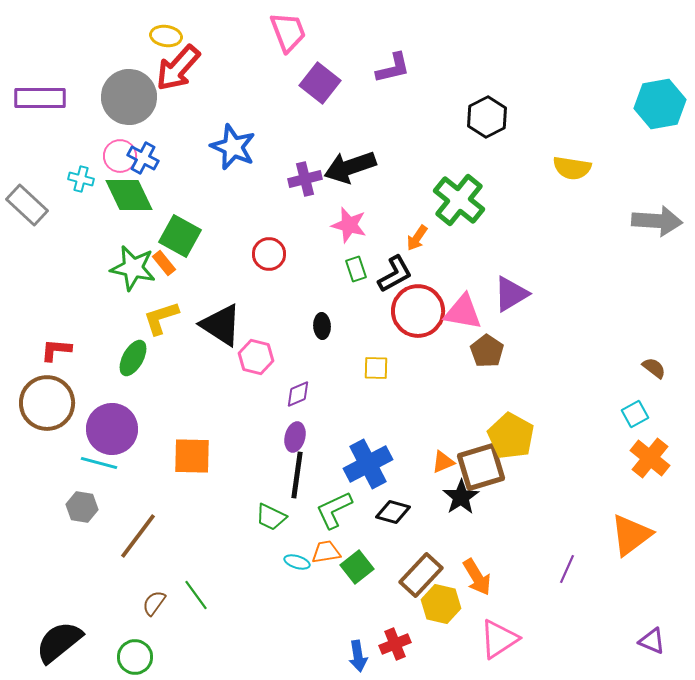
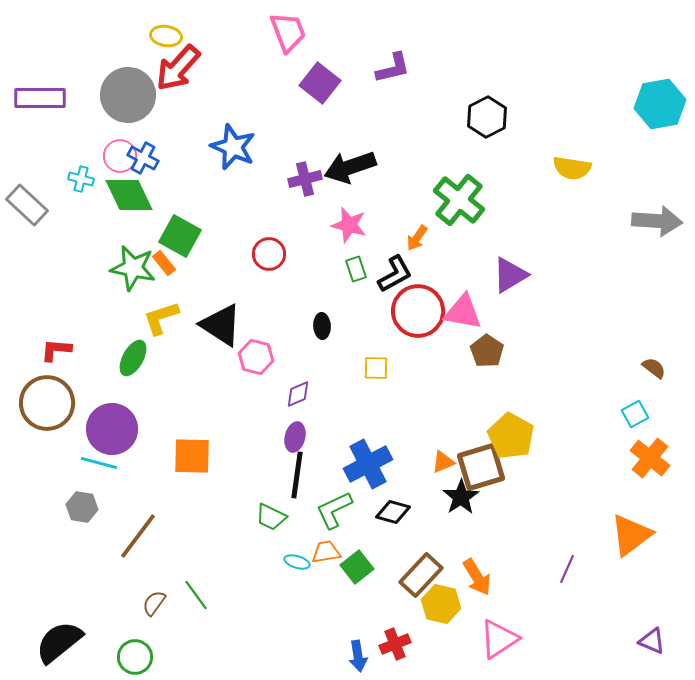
gray circle at (129, 97): moved 1 px left, 2 px up
purple triangle at (511, 294): moved 1 px left, 19 px up
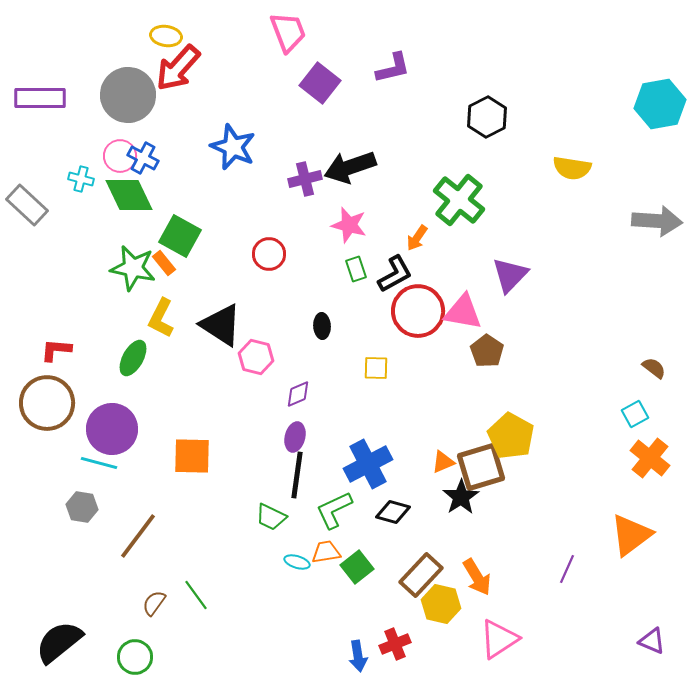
purple triangle at (510, 275): rotated 15 degrees counterclockwise
yellow L-shape at (161, 318): rotated 45 degrees counterclockwise
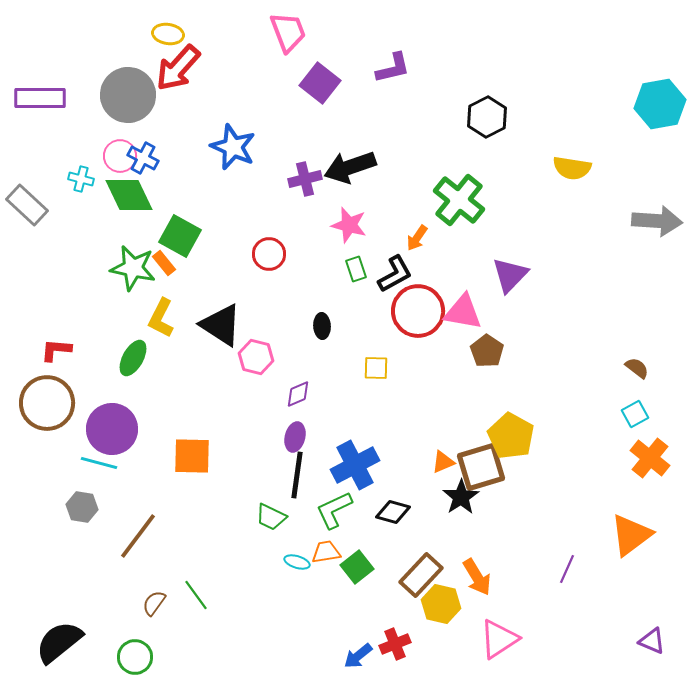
yellow ellipse at (166, 36): moved 2 px right, 2 px up
brown semicircle at (654, 368): moved 17 px left
blue cross at (368, 464): moved 13 px left, 1 px down
blue arrow at (358, 656): rotated 60 degrees clockwise
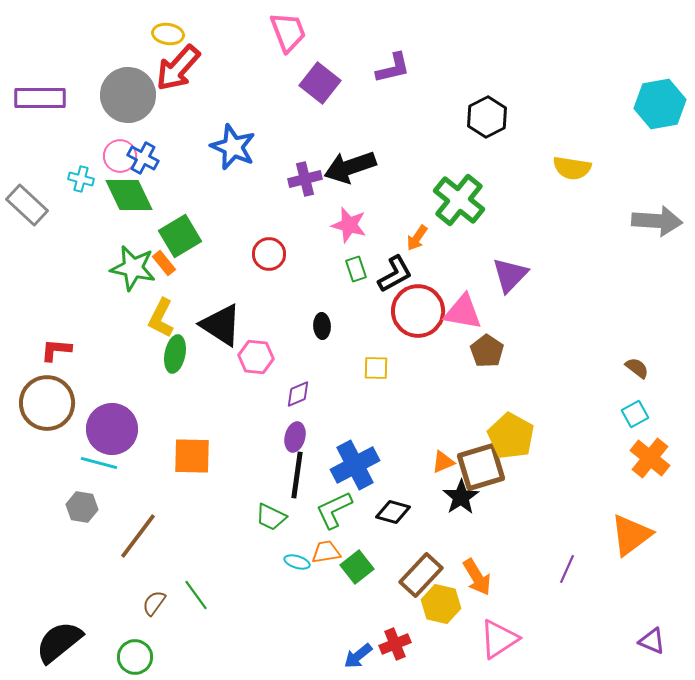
green square at (180, 236): rotated 30 degrees clockwise
pink hexagon at (256, 357): rotated 8 degrees counterclockwise
green ellipse at (133, 358): moved 42 px right, 4 px up; rotated 18 degrees counterclockwise
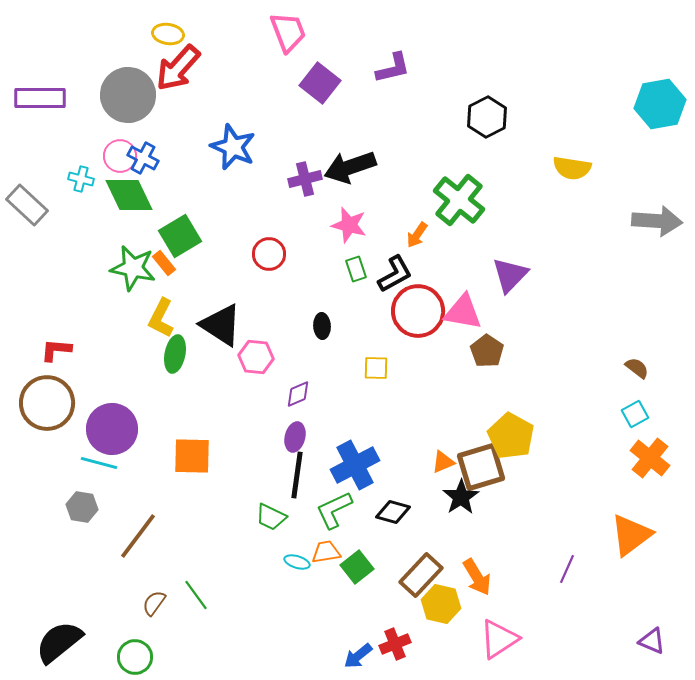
orange arrow at (417, 238): moved 3 px up
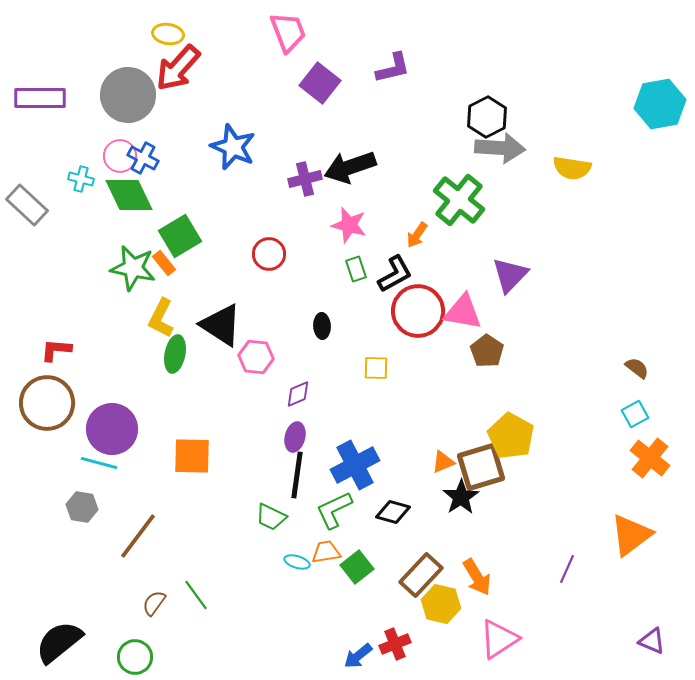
gray arrow at (657, 221): moved 157 px left, 73 px up
